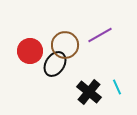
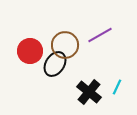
cyan line: rotated 49 degrees clockwise
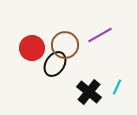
red circle: moved 2 px right, 3 px up
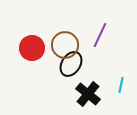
purple line: rotated 35 degrees counterclockwise
black ellipse: moved 16 px right
cyan line: moved 4 px right, 2 px up; rotated 14 degrees counterclockwise
black cross: moved 1 px left, 2 px down
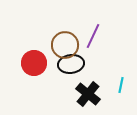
purple line: moved 7 px left, 1 px down
red circle: moved 2 px right, 15 px down
black ellipse: rotated 50 degrees clockwise
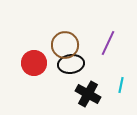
purple line: moved 15 px right, 7 px down
black cross: rotated 10 degrees counterclockwise
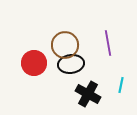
purple line: rotated 35 degrees counterclockwise
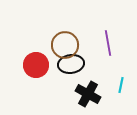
red circle: moved 2 px right, 2 px down
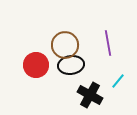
black ellipse: moved 1 px down
cyan line: moved 3 px left, 4 px up; rotated 28 degrees clockwise
black cross: moved 2 px right, 1 px down
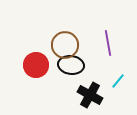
black ellipse: rotated 15 degrees clockwise
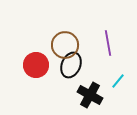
black ellipse: rotated 75 degrees counterclockwise
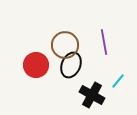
purple line: moved 4 px left, 1 px up
black cross: moved 2 px right
